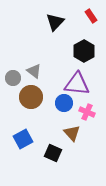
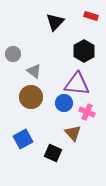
red rectangle: rotated 40 degrees counterclockwise
gray circle: moved 24 px up
brown triangle: moved 1 px right
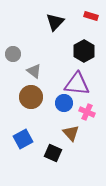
brown triangle: moved 2 px left
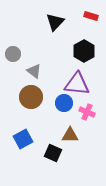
brown triangle: moved 1 px left, 2 px down; rotated 48 degrees counterclockwise
